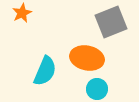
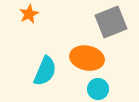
orange star: moved 7 px right, 1 px down
cyan circle: moved 1 px right
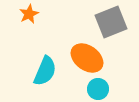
orange ellipse: rotated 24 degrees clockwise
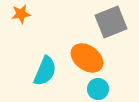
orange star: moved 8 px left; rotated 18 degrees clockwise
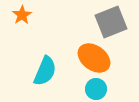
orange star: moved 1 px right, 1 px down; rotated 24 degrees counterclockwise
orange ellipse: moved 7 px right
cyan circle: moved 2 px left
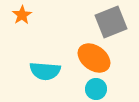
cyan semicircle: rotated 72 degrees clockwise
